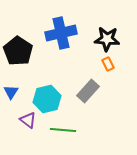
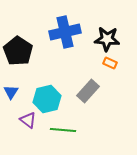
blue cross: moved 4 px right, 1 px up
orange rectangle: moved 2 px right, 1 px up; rotated 40 degrees counterclockwise
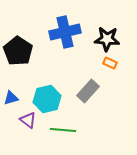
blue triangle: moved 6 px down; rotated 42 degrees clockwise
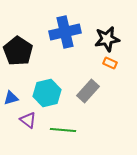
black star: rotated 15 degrees counterclockwise
cyan hexagon: moved 6 px up
